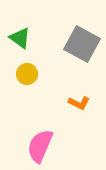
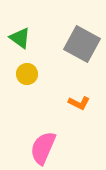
pink semicircle: moved 3 px right, 2 px down
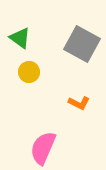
yellow circle: moved 2 px right, 2 px up
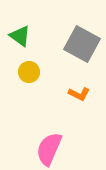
green triangle: moved 2 px up
orange L-shape: moved 9 px up
pink semicircle: moved 6 px right, 1 px down
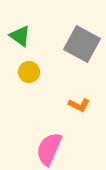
orange L-shape: moved 11 px down
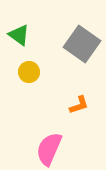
green triangle: moved 1 px left, 1 px up
gray square: rotated 6 degrees clockwise
orange L-shape: rotated 45 degrees counterclockwise
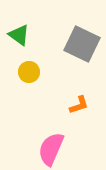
gray square: rotated 9 degrees counterclockwise
pink semicircle: moved 2 px right
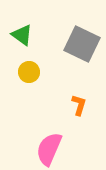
green triangle: moved 3 px right
orange L-shape: rotated 55 degrees counterclockwise
pink semicircle: moved 2 px left
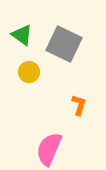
gray square: moved 18 px left
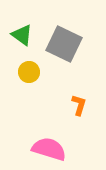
pink semicircle: rotated 84 degrees clockwise
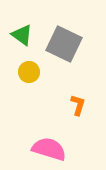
orange L-shape: moved 1 px left
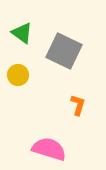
green triangle: moved 2 px up
gray square: moved 7 px down
yellow circle: moved 11 px left, 3 px down
